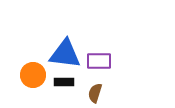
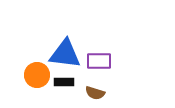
orange circle: moved 4 px right
brown semicircle: rotated 90 degrees counterclockwise
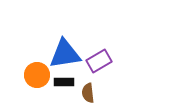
blue triangle: rotated 16 degrees counterclockwise
purple rectangle: rotated 30 degrees counterclockwise
brown semicircle: moved 7 px left; rotated 66 degrees clockwise
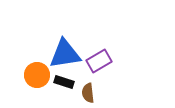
black rectangle: rotated 18 degrees clockwise
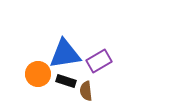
orange circle: moved 1 px right, 1 px up
black rectangle: moved 2 px right, 1 px up
brown semicircle: moved 2 px left, 2 px up
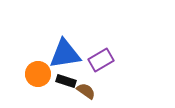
purple rectangle: moved 2 px right, 1 px up
brown semicircle: rotated 132 degrees clockwise
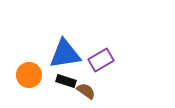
orange circle: moved 9 px left, 1 px down
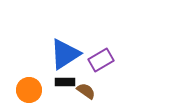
blue triangle: rotated 24 degrees counterclockwise
orange circle: moved 15 px down
black rectangle: moved 1 px left, 1 px down; rotated 18 degrees counterclockwise
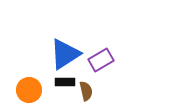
brown semicircle: rotated 42 degrees clockwise
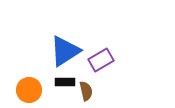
blue triangle: moved 3 px up
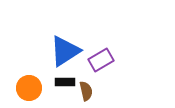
orange circle: moved 2 px up
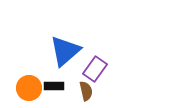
blue triangle: rotated 8 degrees counterclockwise
purple rectangle: moved 6 px left, 9 px down; rotated 25 degrees counterclockwise
black rectangle: moved 11 px left, 4 px down
